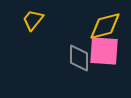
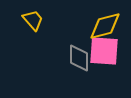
yellow trapezoid: rotated 100 degrees clockwise
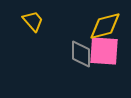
yellow trapezoid: moved 1 px down
gray diamond: moved 2 px right, 4 px up
